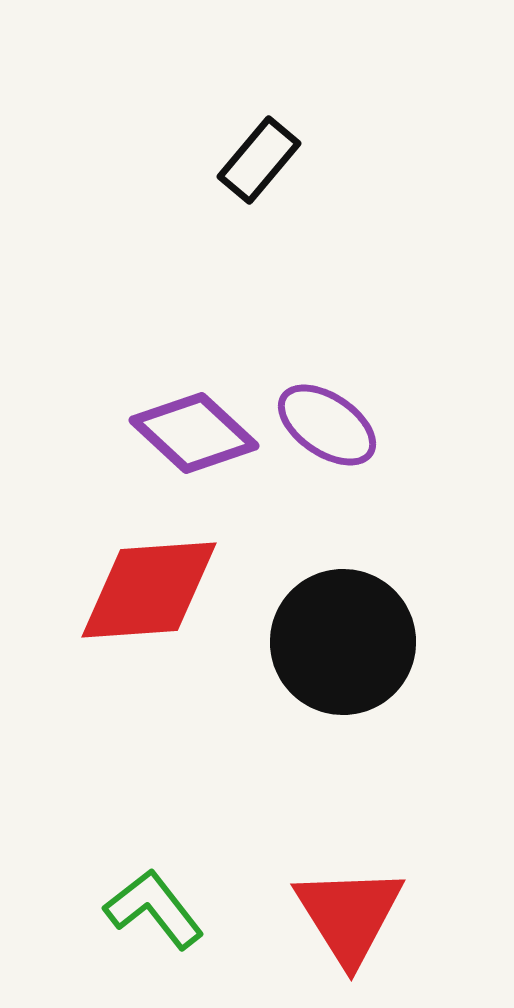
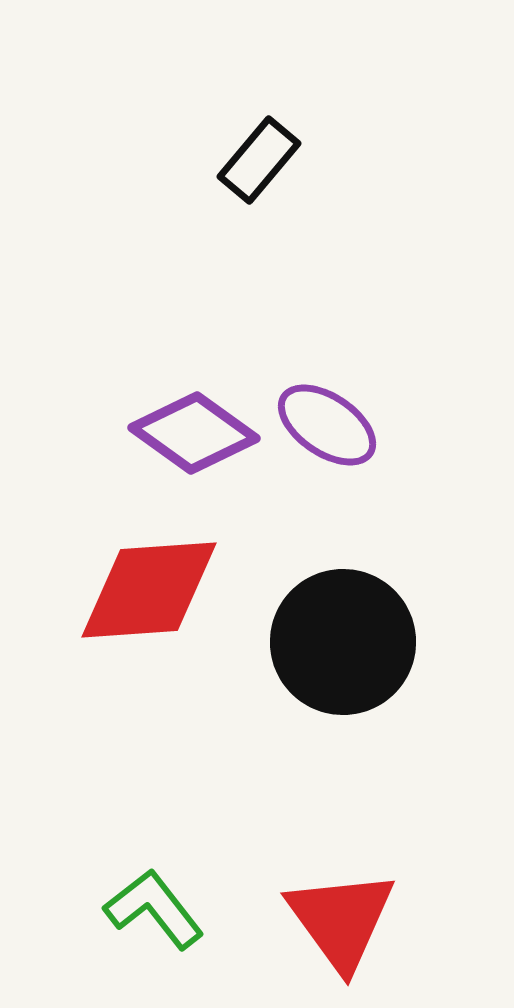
purple diamond: rotated 7 degrees counterclockwise
red triangle: moved 8 px left, 5 px down; rotated 4 degrees counterclockwise
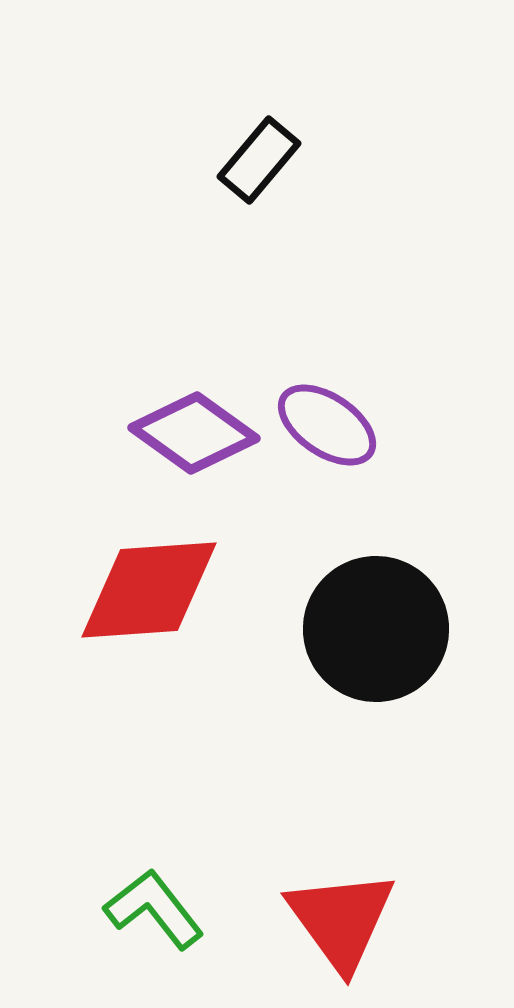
black circle: moved 33 px right, 13 px up
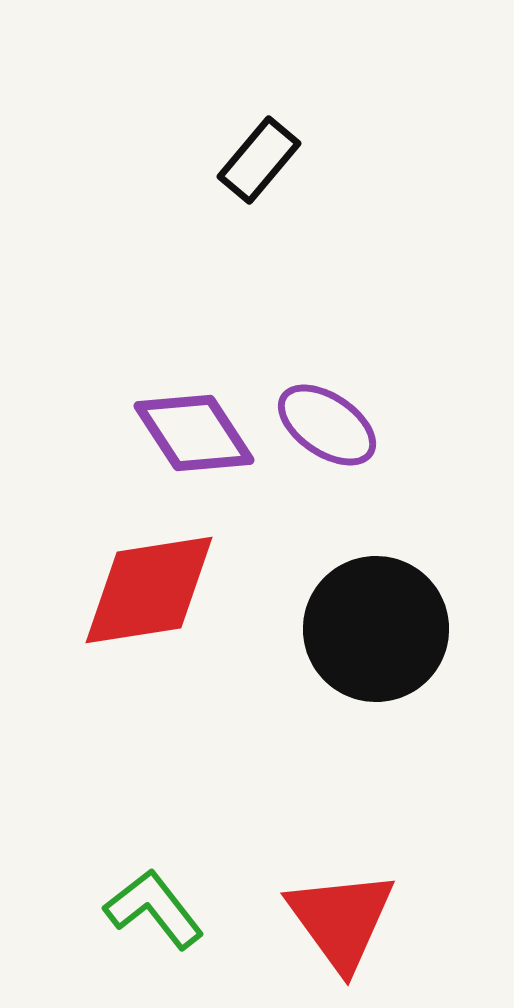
purple diamond: rotated 21 degrees clockwise
red diamond: rotated 5 degrees counterclockwise
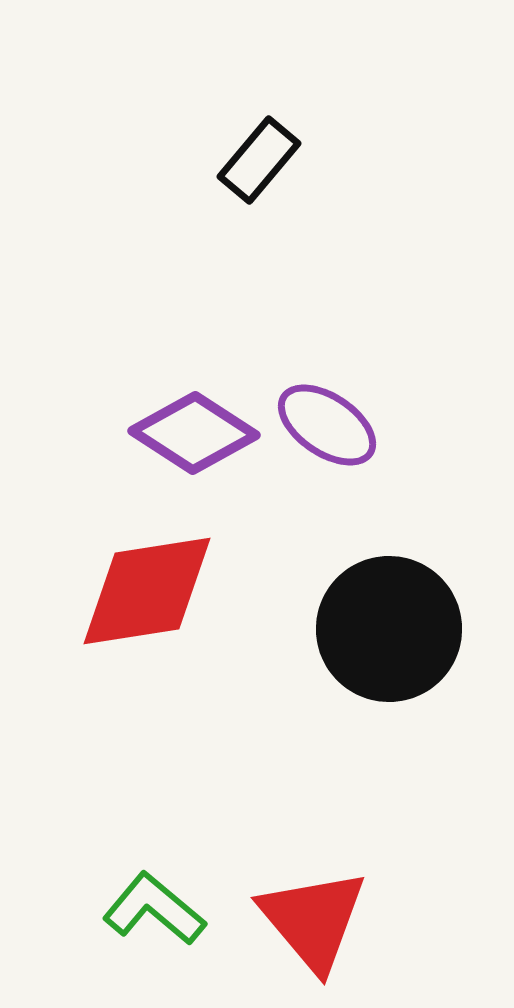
purple diamond: rotated 24 degrees counterclockwise
red diamond: moved 2 px left, 1 px down
black circle: moved 13 px right
green L-shape: rotated 12 degrees counterclockwise
red triangle: moved 28 px left; rotated 4 degrees counterclockwise
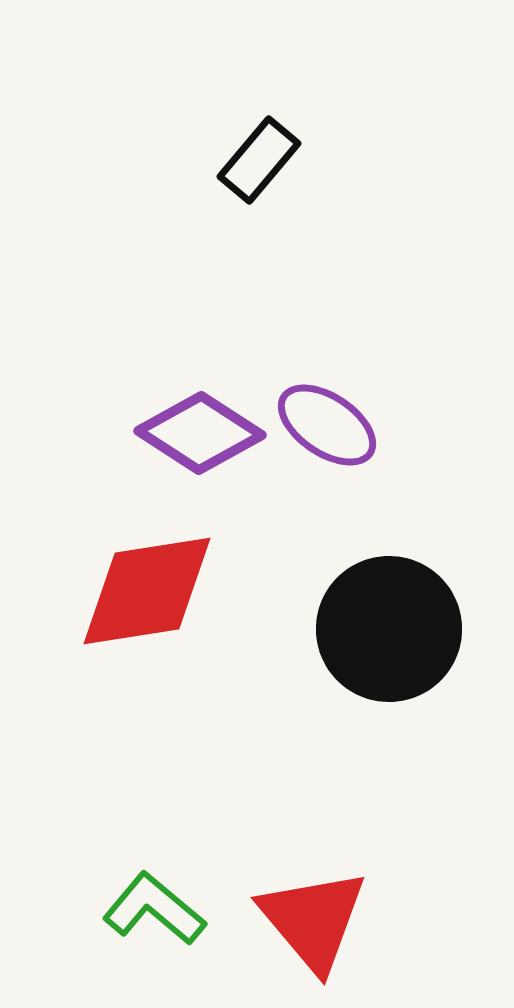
purple diamond: moved 6 px right
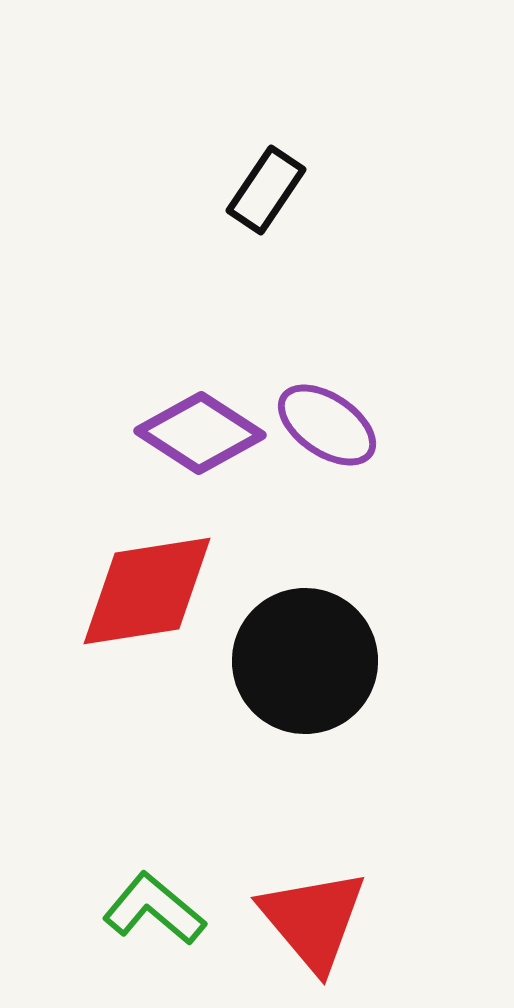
black rectangle: moved 7 px right, 30 px down; rotated 6 degrees counterclockwise
black circle: moved 84 px left, 32 px down
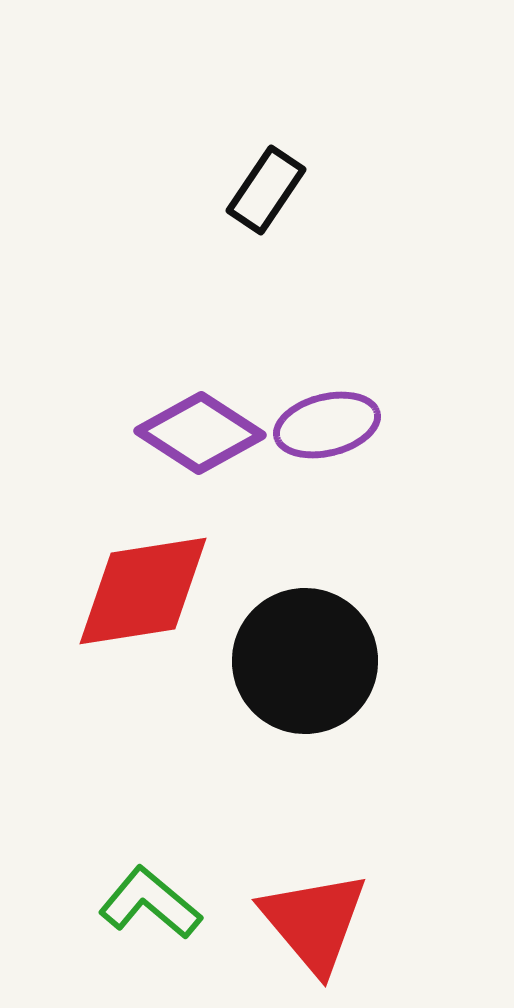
purple ellipse: rotated 48 degrees counterclockwise
red diamond: moved 4 px left
green L-shape: moved 4 px left, 6 px up
red triangle: moved 1 px right, 2 px down
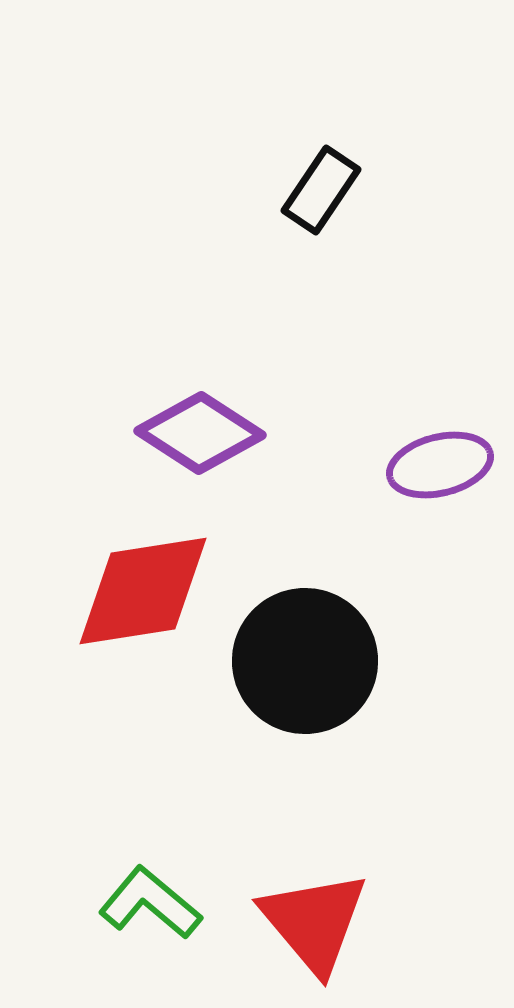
black rectangle: moved 55 px right
purple ellipse: moved 113 px right, 40 px down
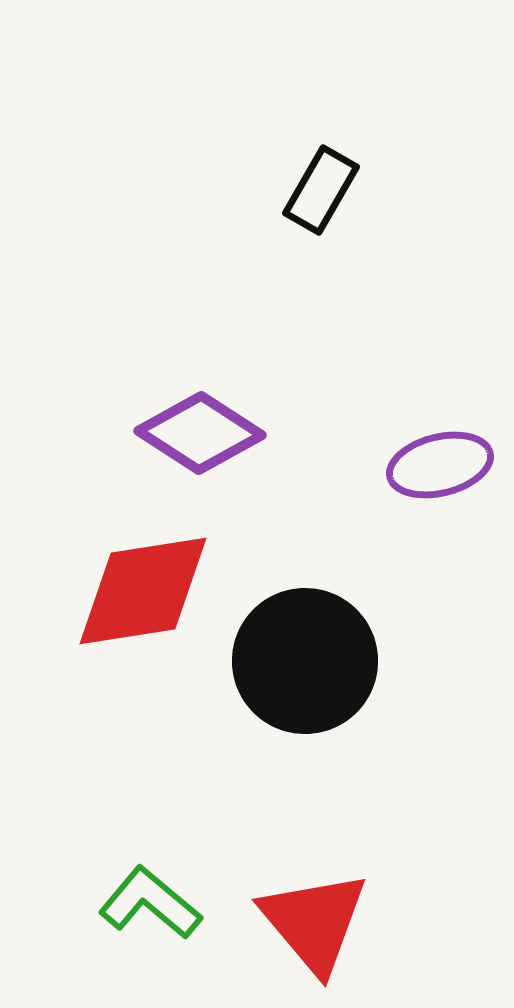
black rectangle: rotated 4 degrees counterclockwise
